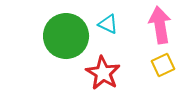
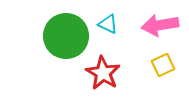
pink arrow: rotated 90 degrees counterclockwise
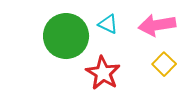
pink arrow: moved 3 px left
yellow square: moved 1 px right, 1 px up; rotated 20 degrees counterclockwise
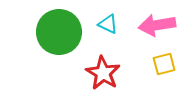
green circle: moved 7 px left, 4 px up
yellow square: rotated 30 degrees clockwise
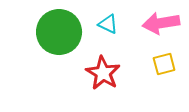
pink arrow: moved 4 px right, 2 px up
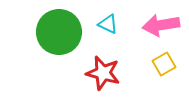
pink arrow: moved 2 px down
yellow square: rotated 15 degrees counterclockwise
red star: rotated 16 degrees counterclockwise
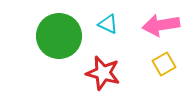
green circle: moved 4 px down
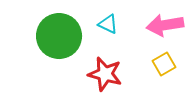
pink arrow: moved 4 px right
red star: moved 2 px right, 1 px down
